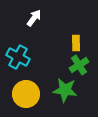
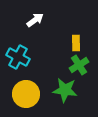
white arrow: moved 1 px right, 2 px down; rotated 18 degrees clockwise
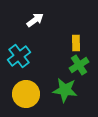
cyan cross: moved 1 px right, 1 px up; rotated 25 degrees clockwise
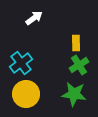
white arrow: moved 1 px left, 2 px up
cyan cross: moved 2 px right, 7 px down
green star: moved 9 px right, 4 px down
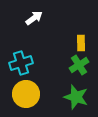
yellow rectangle: moved 5 px right
cyan cross: rotated 20 degrees clockwise
green star: moved 2 px right, 3 px down; rotated 10 degrees clockwise
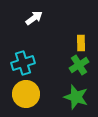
cyan cross: moved 2 px right
